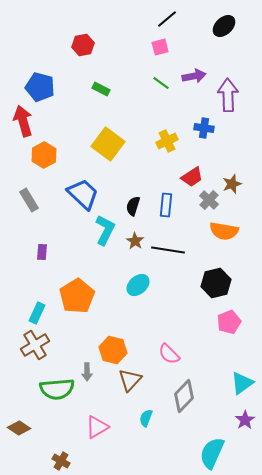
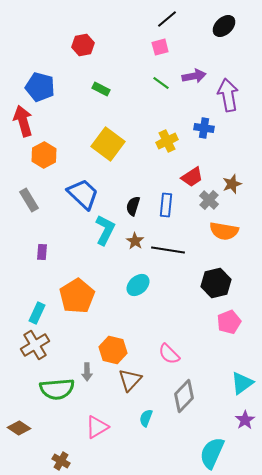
purple arrow at (228, 95): rotated 8 degrees counterclockwise
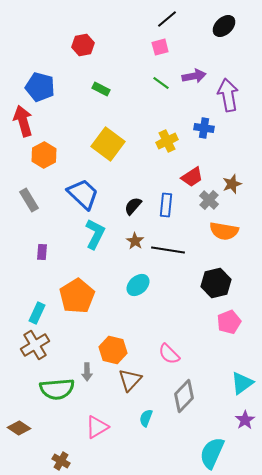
black semicircle at (133, 206): rotated 24 degrees clockwise
cyan L-shape at (105, 230): moved 10 px left, 4 px down
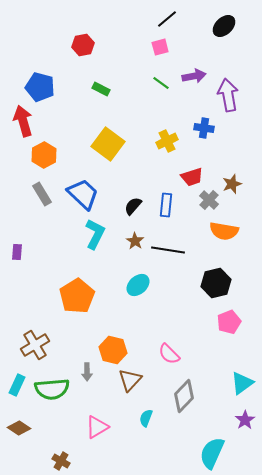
red trapezoid at (192, 177): rotated 15 degrees clockwise
gray rectangle at (29, 200): moved 13 px right, 6 px up
purple rectangle at (42, 252): moved 25 px left
cyan rectangle at (37, 313): moved 20 px left, 72 px down
green semicircle at (57, 389): moved 5 px left
